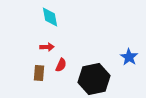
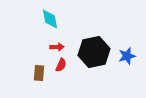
cyan diamond: moved 2 px down
red arrow: moved 10 px right
blue star: moved 2 px left, 1 px up; rotated 24 degrees clockwise
black hexagon: moved 27 px up
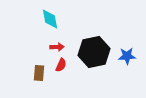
blue star: rotated 12 degrees clockwise
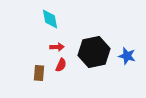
blue star: rotated 18 degrees clockwise
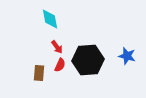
red arrow: rotated 56 degrees clockwise
black hexagon: moved 6 px left, 8 px down; rotated 8 degrees clockwise
red semicircle: moved 1 px left
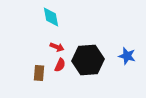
cyan diamond: moved 1 px right, 2 px up
red arrow: rotated 32 degrees counterclockwise
